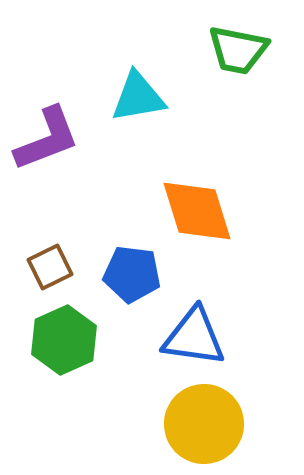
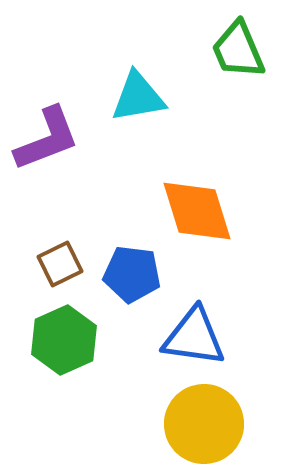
green trapezoid: rotated 56 degrees clockwise
brown square: moved 10 px right, 3 px up
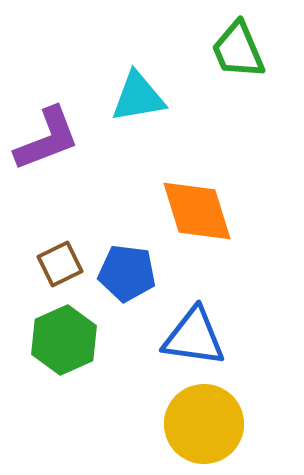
blue pentagon: moved 5 px left, 1 px up
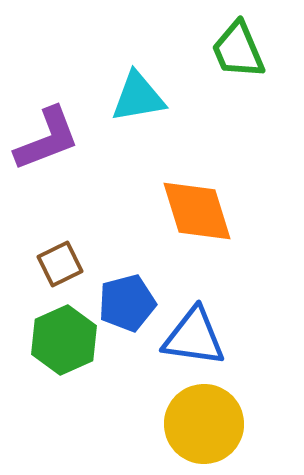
blue pentagon: moved 30 px down; rotated 22 degrees counterclockwise
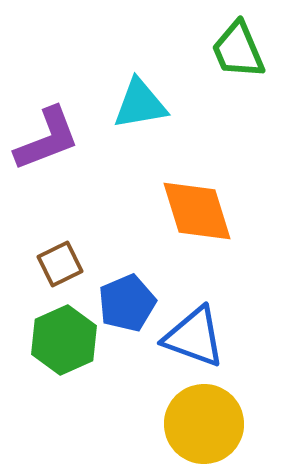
cyan triangle: moved 2 px right, 7 px down
blue pentagon: rotated 8 degrees counterclockwise
blue triangle: rotated 12 degrees clockwise
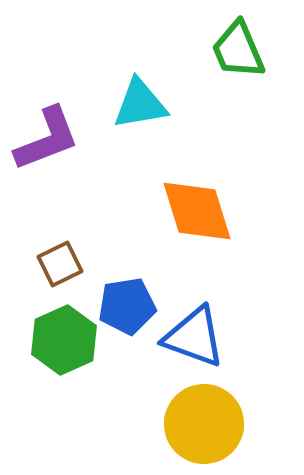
blue pentagon: moved 3 px down; rotated 14 degrees clockwise
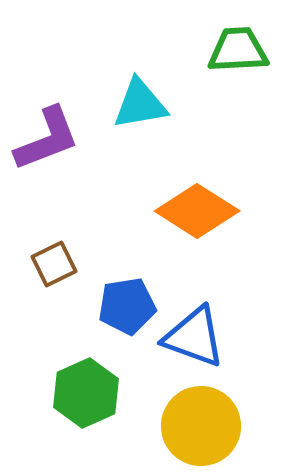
green trapezoid: rotated 110 degrees clockwise
orange diamond: rotated 40 degrees counterclockwise
brown square: moved 6 px left
green hexagon: moved 22 px right, 53 px down
yellow circle: moved 3 px left, 2 px down
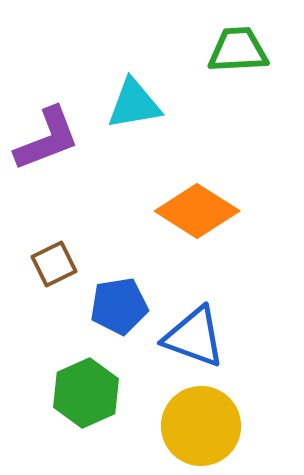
cyan triangle: moved 6 px left
blue pentagon: moved 8 px left
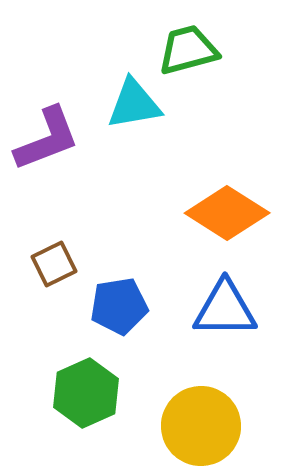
green trapezoid: moved 50 px left; rotated 12 degrees counterclockwise
orange diamond: moved 30 px right, 2 px down
blue triangle: moved 31 px right, 28 px up; rotated 20 degrees counterclockwise
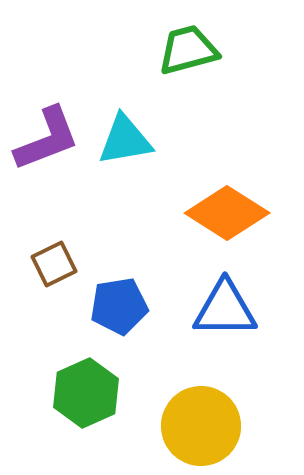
cyan triangle: moved 9 px left, 36 px down
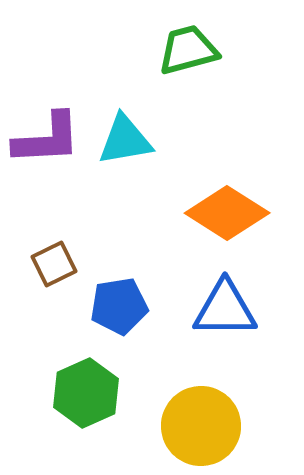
purple L-shape: rotated 18 degrees clockwise
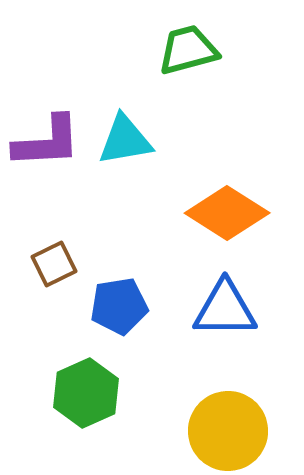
purple L-shape: moved 3 px down
yellow circle: moved 27 px right, 5 px down
